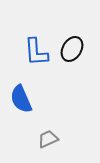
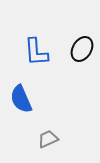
black ellipse: moved 10 px right
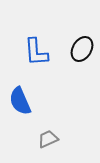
blue semicircle: moved 1 px left, 2 px down
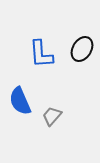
blue L-shape: moved 5 px right, 2 px down
gray trapezoid: moved 4 px right, 23 px up; rotated 25 degrees counterclockwise
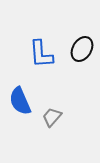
gray trapezoid: moved 1 px down
